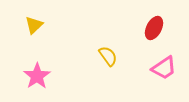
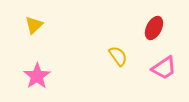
yellow semicircle: moved 10 px right
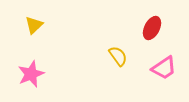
red ellipse: moved 2 px left
pink star: moved 6 px left, 2 px up; rotated 12 degrees clockwise
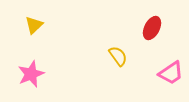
pink trapezoid: moved 7 px right, 5 px down
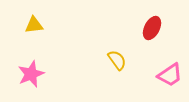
yellow triangle: rotated 36 degrees clockwise
yellow semicircle: moved 1 px left, 4 px down
pink trapezoid: moved 1 px left, 2 px down
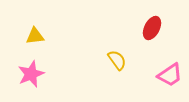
yellow triangle: moved 1 px right, 11 px down
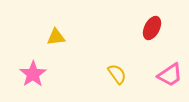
yellow triangle: moved 21 px right, 1 px down
yellow semicircle: moved 14 px down
pink star: moved 2 px right; rotated 12 degrees counterclockwise
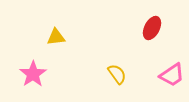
pink trapezoid: moved 2 px right
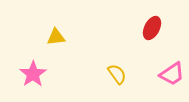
pink trapezoid: moved 1 px up
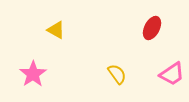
yellow triangle: moved 7 px up; rotated 36 degrees clockwise
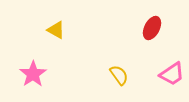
yellow semicircle: moved 2 px right, 1 px down
